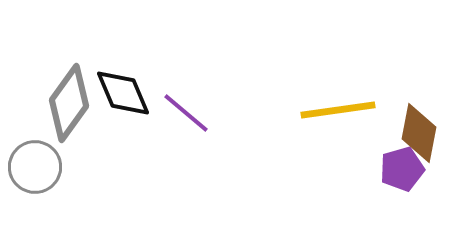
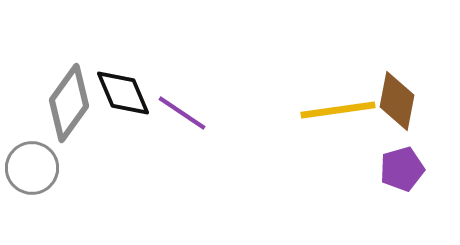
purple line: moved 4 px left; rotated 6 degrees counterclockwise
brown diamond: moved 22 px left, 32 px up
gray circle: moved 3 px left, 1 px down
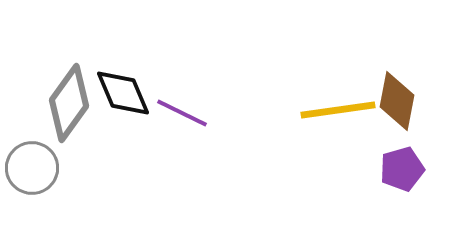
purple line: rotated 8 degrees counterclockwise
